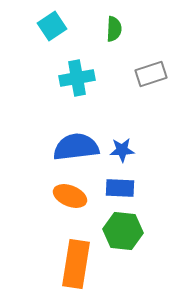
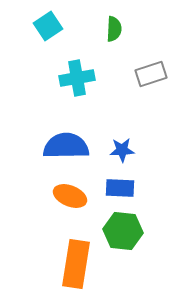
cyan square: moved 4 px left
blue semicircle: moved 10 px left, 1 px up; rotated 6 degrees clockwise
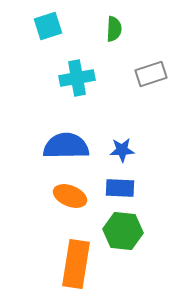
cyan square: rotated 16 degrees clockwise
